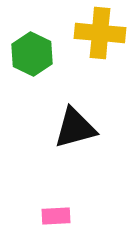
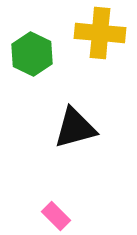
pink rectangle: rotated 48 degrees clockwise
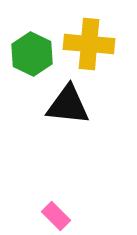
yellow cross: moved 11 px left, 11 px down
black triangle: moved 7 px left, 23 px up; rotated 21 degrees clockwise
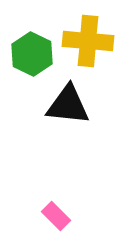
yellow cross: moved 1 px left, 3 px up
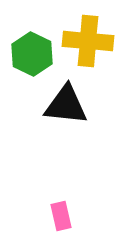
black triangle: moved 2 px left
pink rectangle: moved 5 px right; rotated 32 degrees clockwise
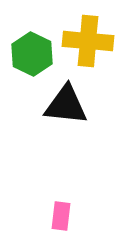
pink rectangle: rotated 20 degrees clockwise
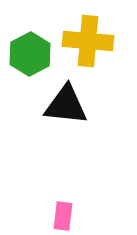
green hexagon: moved 2 px left; rotated 6 degrees clockwise
pink rectangle: moved 2 px right
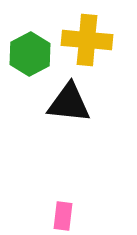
yellow cross: moved 1 px left, 1 px up
black triangle: moved 3 px right, 2 px up
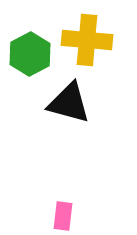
black triangle: rotated 9 degrees clockwise
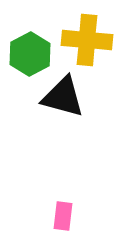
black triangle: moved 6 px left, 6 px up
